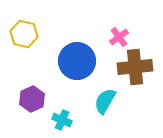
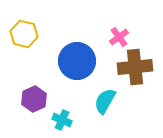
purple hexagon: moved 2 px right
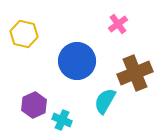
pink cross: moved 1 px left, 13 px up
brown cross: moved 6 px down; rotated 16 degrees counterclockwise
purple hexagon: moved 6 px down
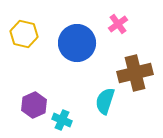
blue circle: moved 18 px up
brown cross: rotated 8 degrees clockwise
cyan semicircle: rotated 12 degrees counterclockwise
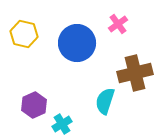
cyan cross: moved 4 px down; rotated 36 degrees clockwise
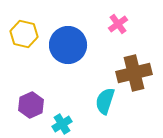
blue circle: moved 9 px left, 2 px down
brown cross: moved 1 px left
purple hexagon: moved 3 px left
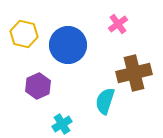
purple hexagon: moved 7 px right, 19 px up
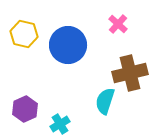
pink cross: rotated 12 degrees counterclockwise
brown cross: moved 4 px left
purple hexagon: moved 13 px left, 23 px down
cyan cross: moved 2 px left
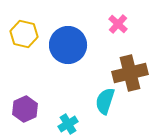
cyan cross: moved 8 px right
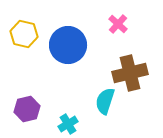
purple hexagon: moved 2 px right; rotated 10 degrees clockwise
